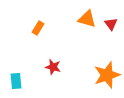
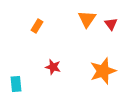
orange triangle: rotated 48 degrees clockwise
orange rectangle: moved 1 px left, 2 px up
orange star: moved 4 px left, 4 px up
cyan rectangle: moved 3 px down
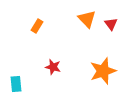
orange triangle: rotated 18 degrees counterclockwise
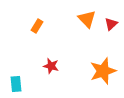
red triangle: rotated 24 degrees clockwise
red star: moved 2 px left, 1 px up
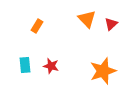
cyan rectangle: moved 9 px right, 19 px up
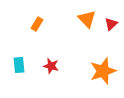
orange rectangle: moved 2 px up
cyan rectangle: moved 6 px left
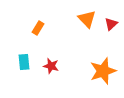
orange rectangle: moved 1 px right, 4 px down
cyan rectangle: moved 5 px right, 3 px up
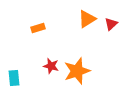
orange triangle: rotated 42 degrees clockwise
orange rectangle: rotated 40 degrees clockwise
cyan rectangle: moved 10 px left, 16 px down
orange star: moved 26 px left
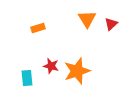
orange triangle: rotated 30 degrees counterclockwise
cyan rectangle: moved 13 px right
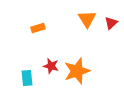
red triangle: moved 1 px up
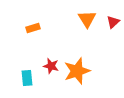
red triangle: moved 2 px right, 1 px up
orange rectangle: moved 5 px left
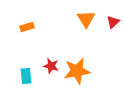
orange triangle: moved 1 px left
orange rectangle: moved 6 px left, 1 px up
orange star: rotated 8 degrees clockwise
cyan rectangle: moved 1 px left, 2 px up
